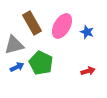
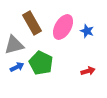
pink ellipse: moved 1 px right, 1 px down
blue star: moved 1 px up
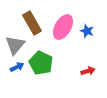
gray triangle: moved 1 px right; rotated 35 degrees counterclockwise
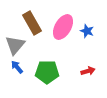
green pentagon: moved 6 px right, 9 px down; rotated 25 degrees counterclockwise
blue arrow: rotated 104 degrees counterclockwise
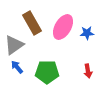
blue star: moved 2 px down; rotated 24 degrees counterclockwise
gray triangle: moved 1 px left; rotated 15 degrees clockwise
red arrow: rotated 96 degrees clockwise
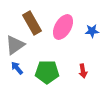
blue star: moved 5 px right, 2 px up
gray triangle: moved 1 px right
blue arrow: moved 1 px down
red arrow: moved 5 px left
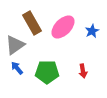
pink ellipse: rotated 15 degrees clockwise
blue star: rotated 24 degrees counterclockwise
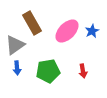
pink ellipse: moved 4 px right, 4 px down
blue arrow: rotated 144 degrees counterclockwise
green pentagon: moved 1 px right, 1 px up; rotated 10 degrees counterclockwise
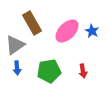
blue star: rotated 16 degrees counterclockwise
green pentagon: moved 1 px right
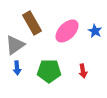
blue star: moved 3 px right
green pentagon: rotated 10 degrees clockwise
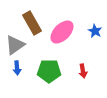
pink ellipse: moved 5 px left, 1 px down
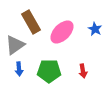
brown rectangle: moved 1 px left, 1 px up
blue star: moved 2 px up
blue arrow: moved 2 px right, 1 px down
